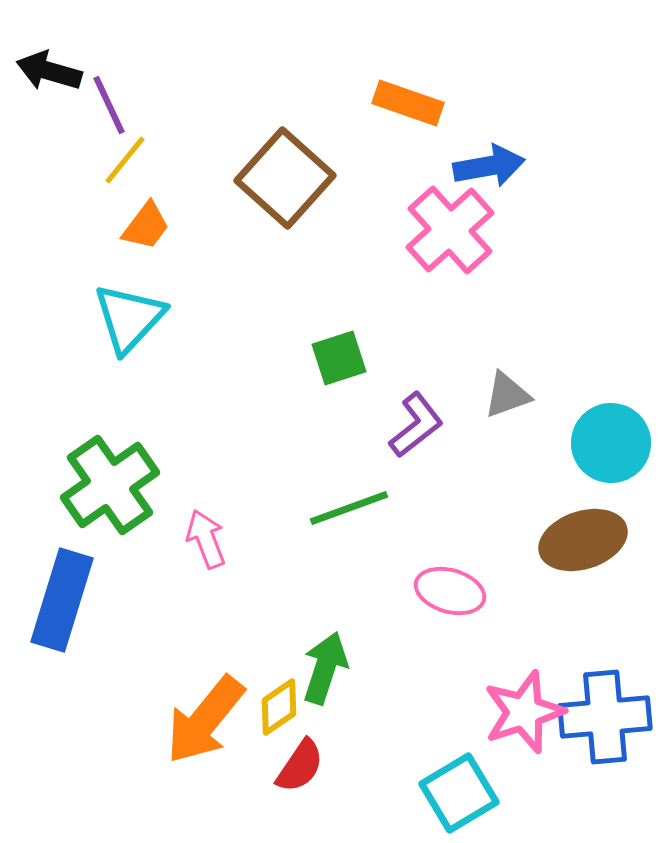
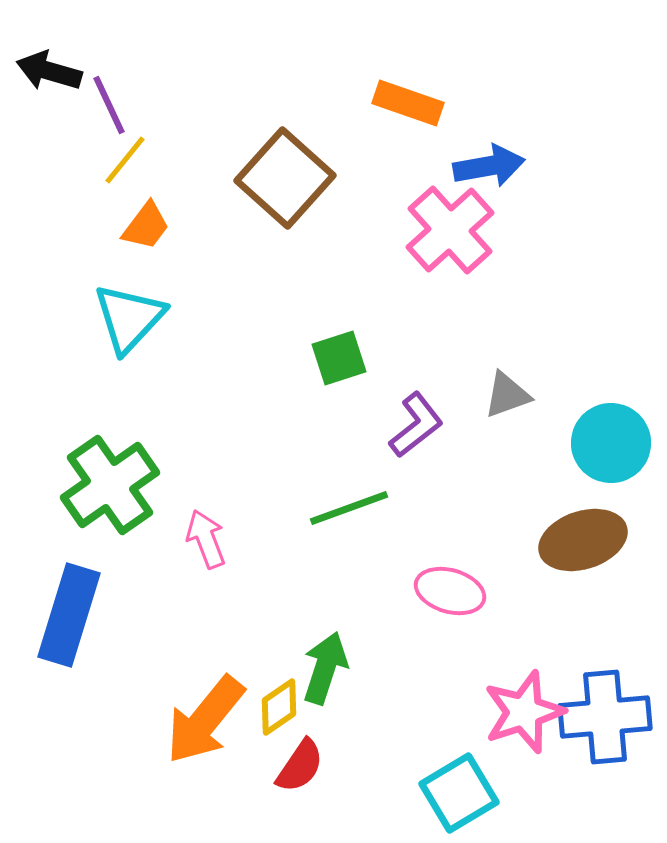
blue rectangle: moved 7 px right, 15 px down
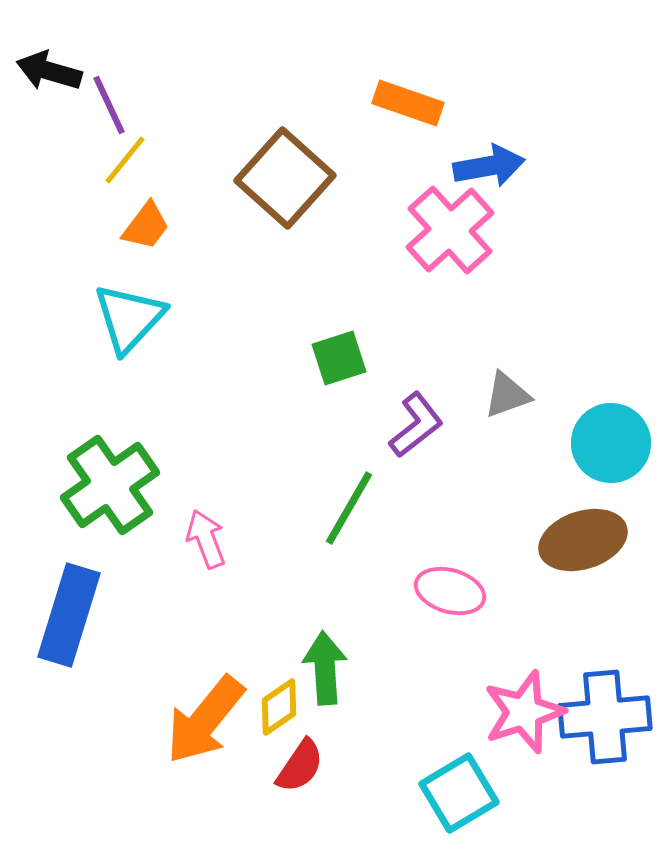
green line: rotated 40 degrees counterclockwise
green arrow: rotated 22 degrees counterclockwise
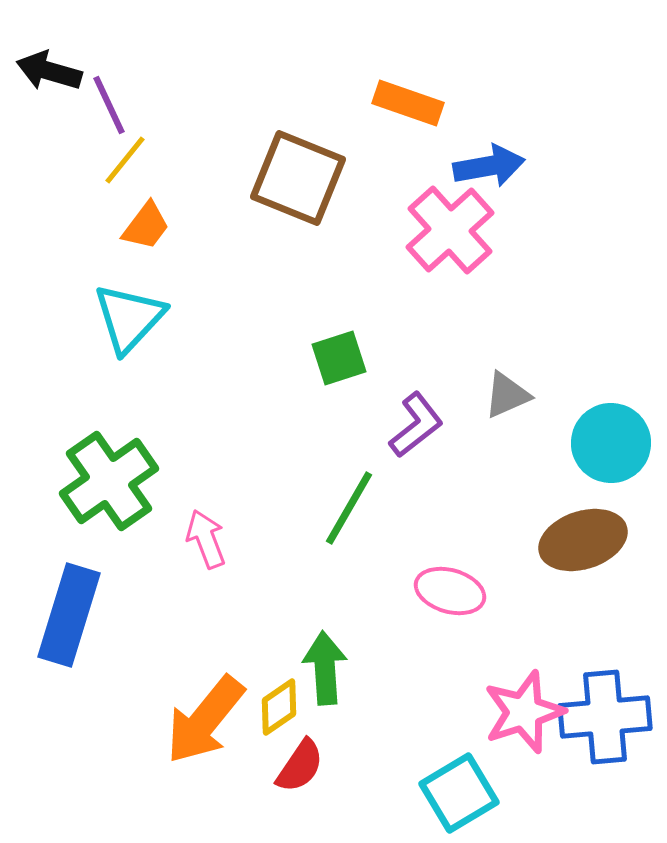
brown square: moved 13 px right; rotated 20 degrees counterclockwise
gray triangle: rotated 4 degrees counterclockwise
green cross: moved 1 px left, 4 px up
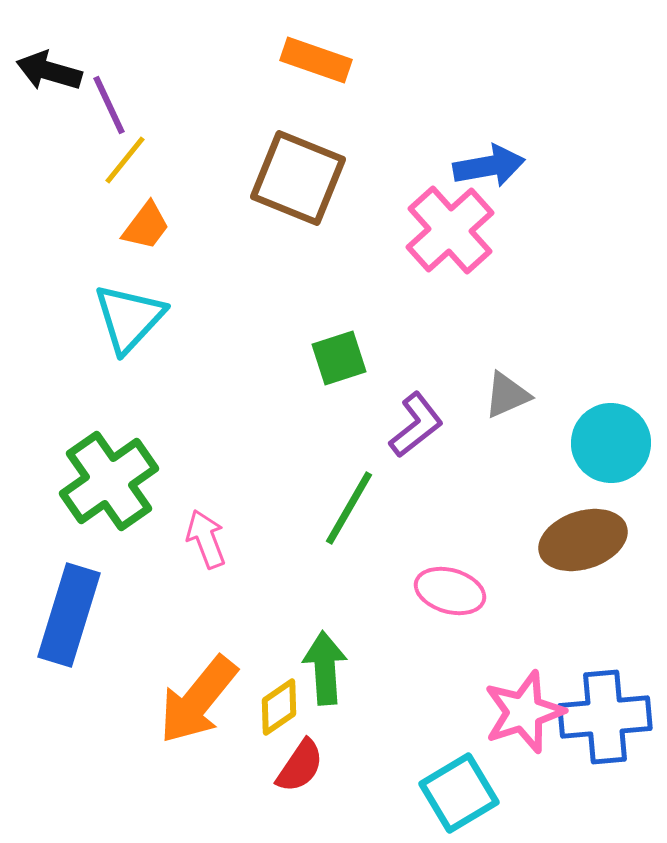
orange rectangle: moved 92 px left, 43 px up
orange arrow: moved 7 px left, 20 px up
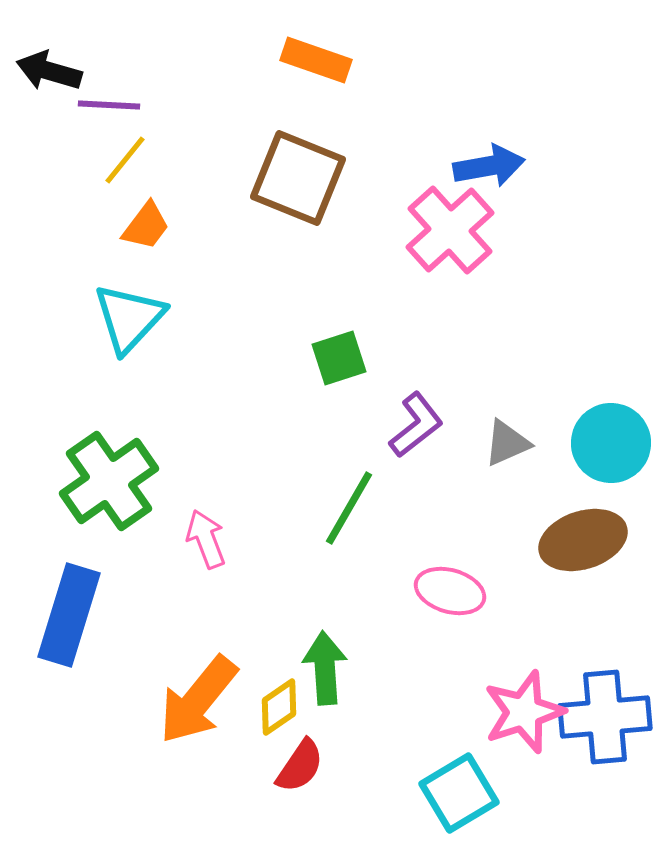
purple line: rotated 62 degrees counterclockwise
gray triangle: moved 48 px down
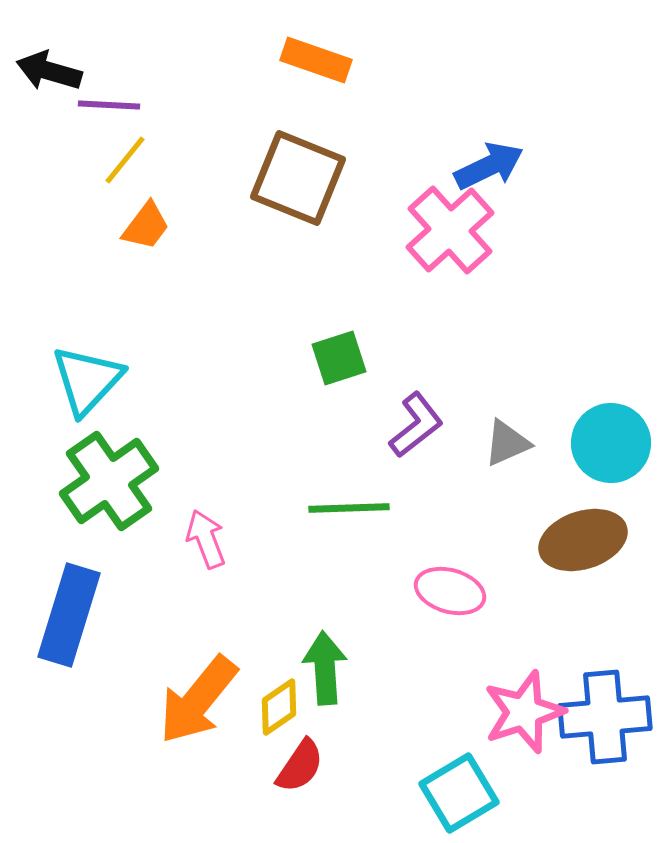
blue arrow: rotated 16 degrees counterclockwise
cyan triangle: moved 42 px left, 62 px down
green line: rotated 58 degrees clockwise
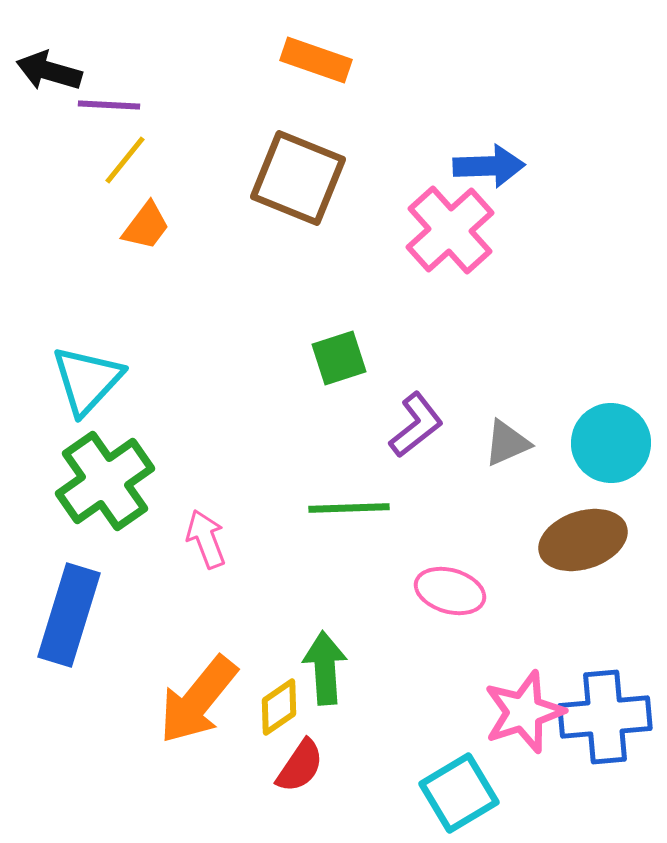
blue arrow: rotated 24 degrees clockwise
green cross: moved 4 px left
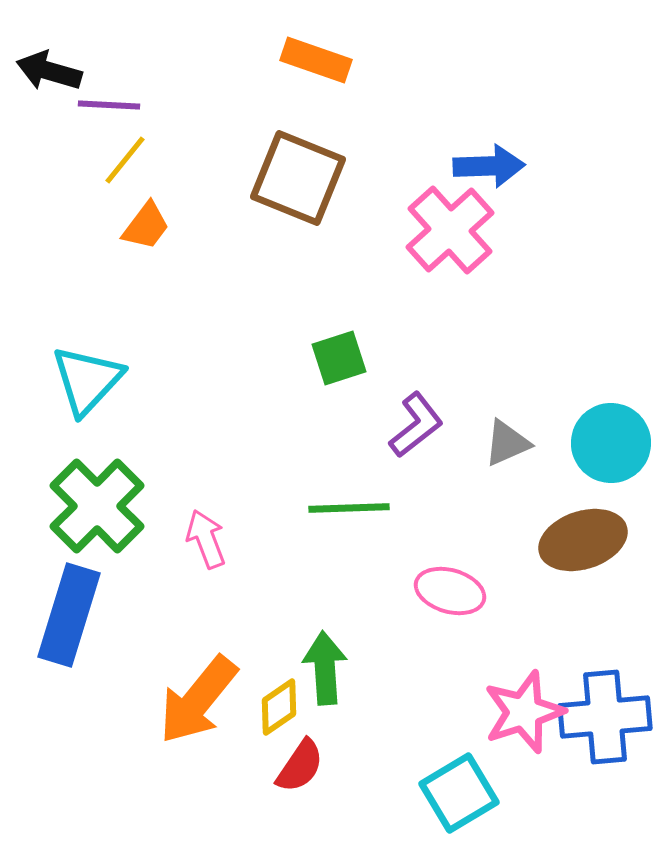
green cross: moved 8 px left, 25 px down; rotated 10 degrees counterclockwise
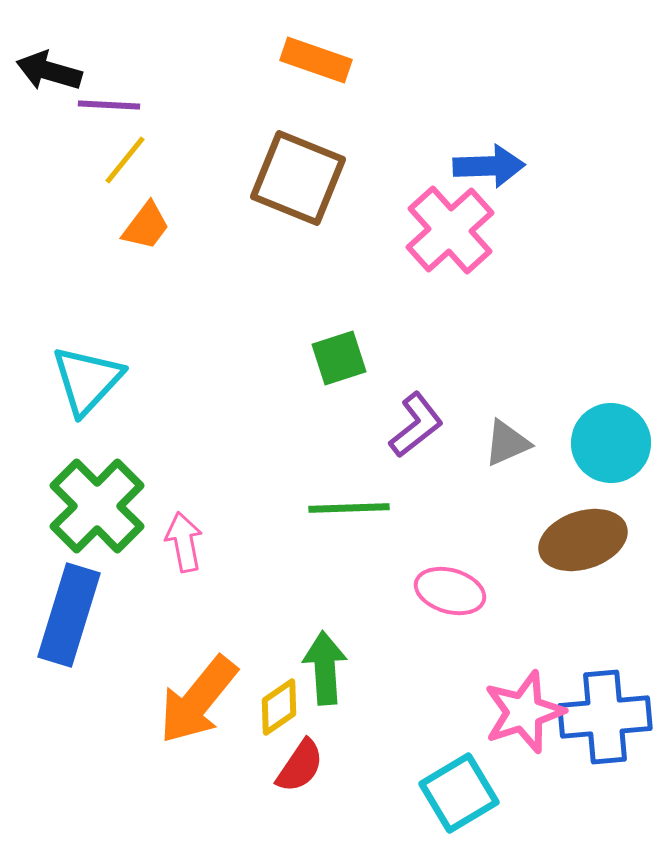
pink arrow: moved 22 px left, 3 px down; rotated 10 degrees clockwise
